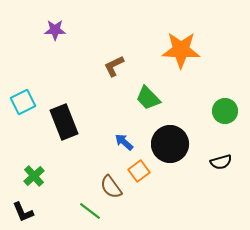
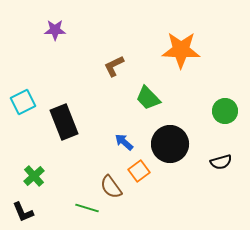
green line: moved 3 px left, 3 px up; rotated 20 degrees counterclockwise
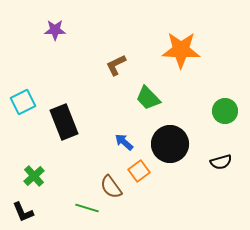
brown L-shape: moved 2 px right, 1 px up
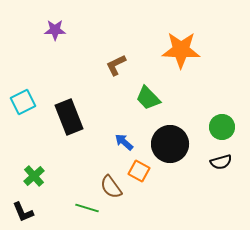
green circle: moved 3 px left, 16 px down
black rectangle: moved 5 px right, 5 px up
orange square: rotated 25 degrees counterclockwise
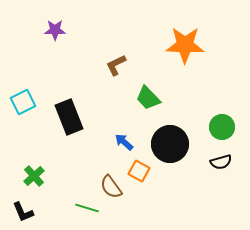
orange star: moved 4 px right, 5 px up
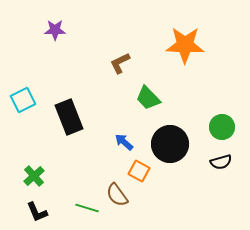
brown L-shape: moved 4 px right, 2 px up
cyan square: moved 2 px up
brown semicircle: moved 6 px right, 8 px down
black L-shape: moved 14 px right
